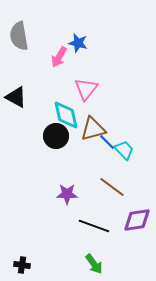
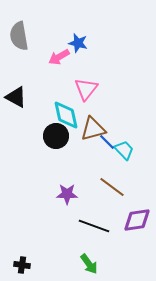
pink arrow: rotated 30 degrees clockwise
green arrow: moved 5 px left
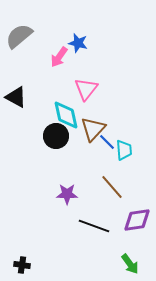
gray semicircle: rotated 60 degrees clockwise
pink arrow: rotated 25 degrees counterclockwise
brown triangle: rotated 32 degrees counterclockwise
cyan trapezoid: rotated 40 degrees clockwise
brown line: rotated 12 degrees clockwise
green arrow: moved 41 px right
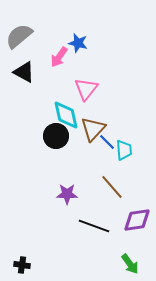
black triangle: moved 8 px right, 25 px up
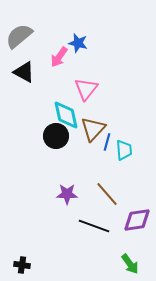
blue line: rotated 60 degrees clockwise
brown line: moved 5 px left, 7 px down
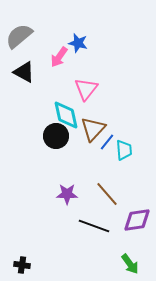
blue line: rotated 24 degrees clockwise
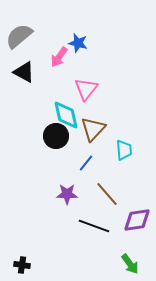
blue line: moved 21 px left, 21 px down
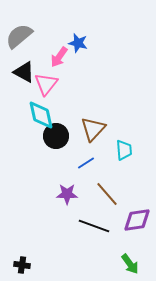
pink triangle: moved 40 px left, 5 px up
cyan diamond: moved 25 px left
blue line: rotated 18 degrees clockwise
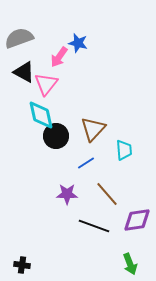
gray semicircle: moved 2 px down; rotated 20 degrees clockwise
green arrow: rotated 15 degrees clockwise
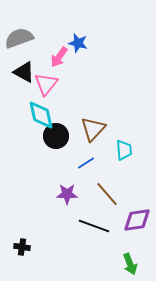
black cross: moved 18 px up
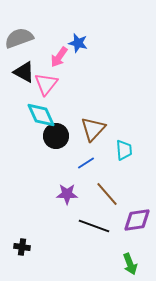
cyan diamond: rotated 12 degrees counterclockwise
